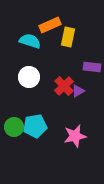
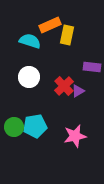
yellow rectangle: moved 1 px left, 2 px up
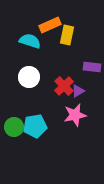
pink star: moved 21 px up
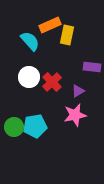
cyan semicircle: rotated 30 degrees clockwise
red cross: moved 12 px left, 4 px up
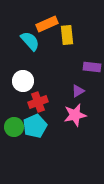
orange rectangle: moved 3 px left, 1 px up
yellow rectangle: rotated 18 degrees counterclockwise
white circle: moved 6 px left, 4 px down
red cross: moved 14 px left, 20 px down; rotated 24 degrees clockwise
cyan pentagon: rotated 15 degrees counterclockwise
